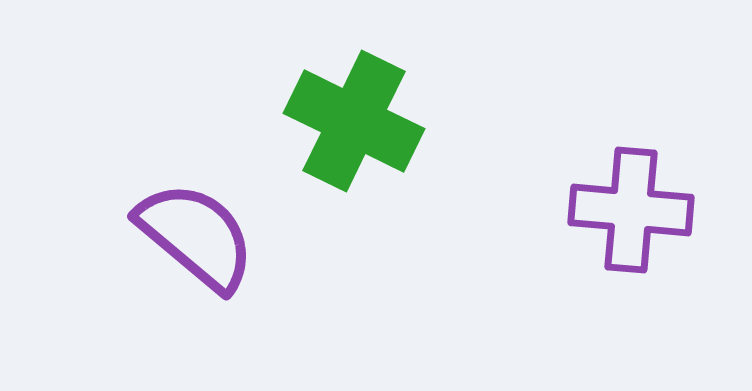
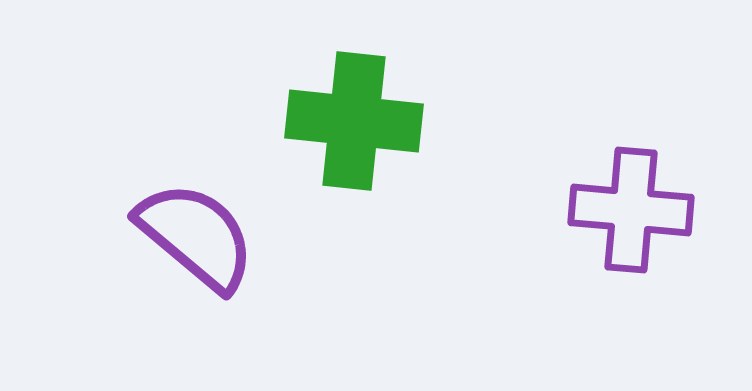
green cross: rotated 20 degrees counterclockwise
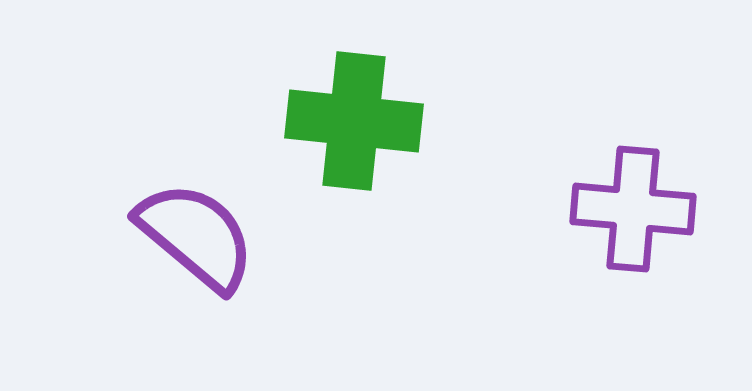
purple cross: moved 2 px right, 1 px up
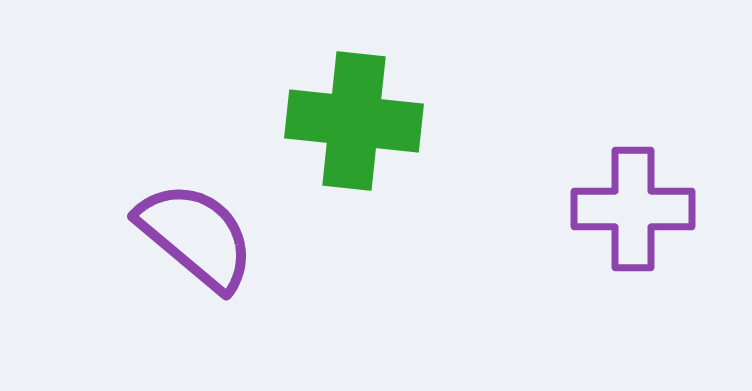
purple cross: rotated 5 degrees counterclockwise
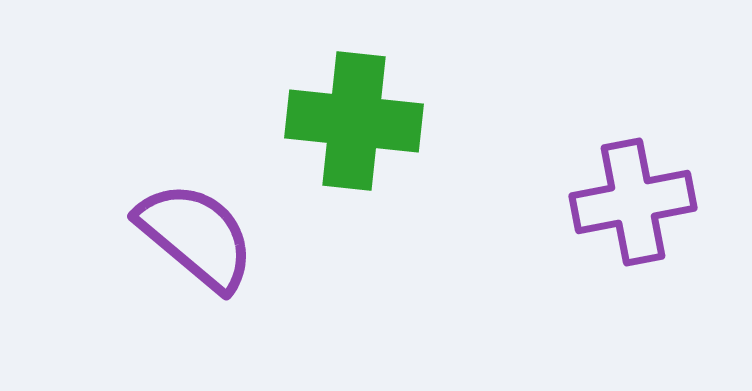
purple cross: moved 7 px up; rotated 11 degrees counterclockwise
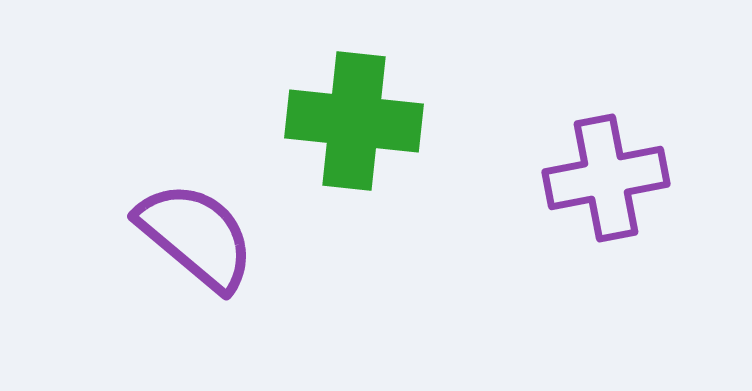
purple cross: moved 27 px left, 24 px up
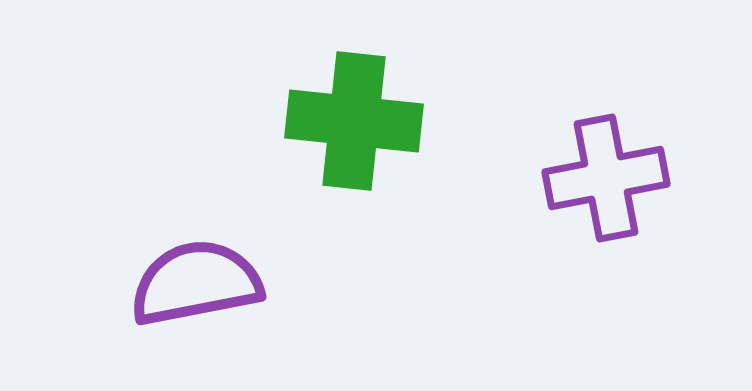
purple semicircle: moved 47 px down; rotated 51 degrees counterclockwise
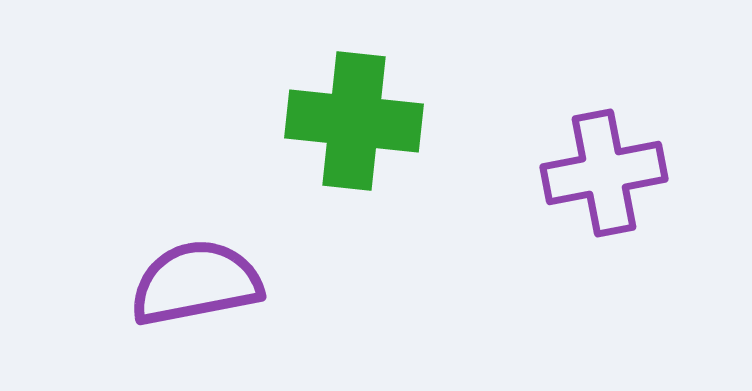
purple cross: moved 2 px left, 5 px up
